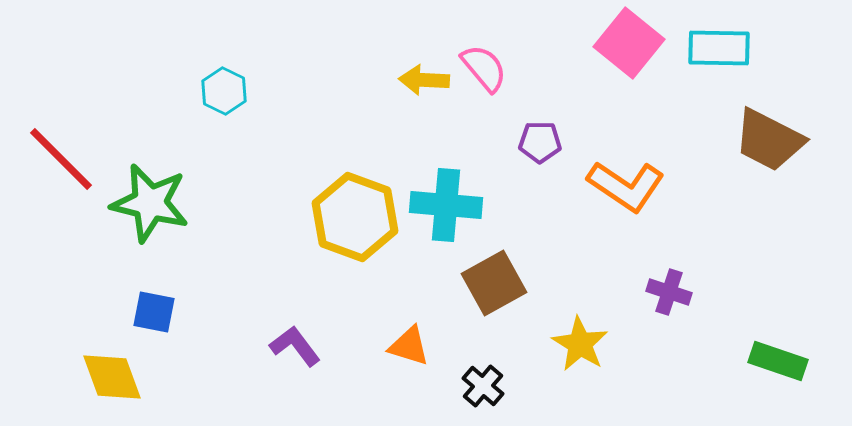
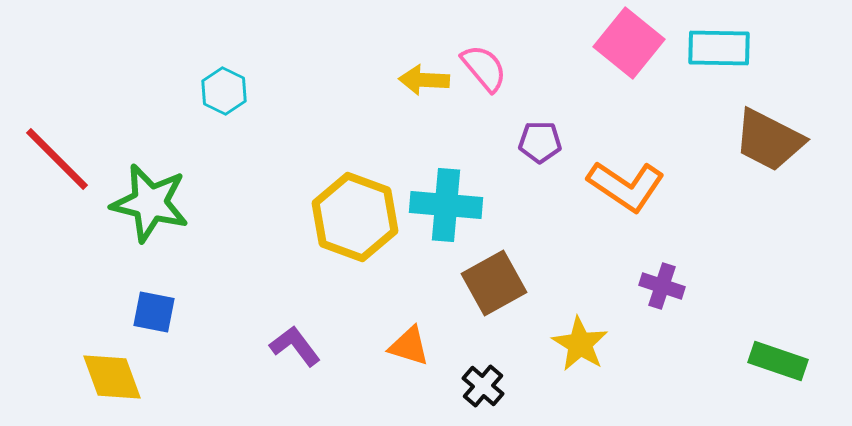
red line: moved 4 px left
purple cross: moved 7 px left, 6 px up
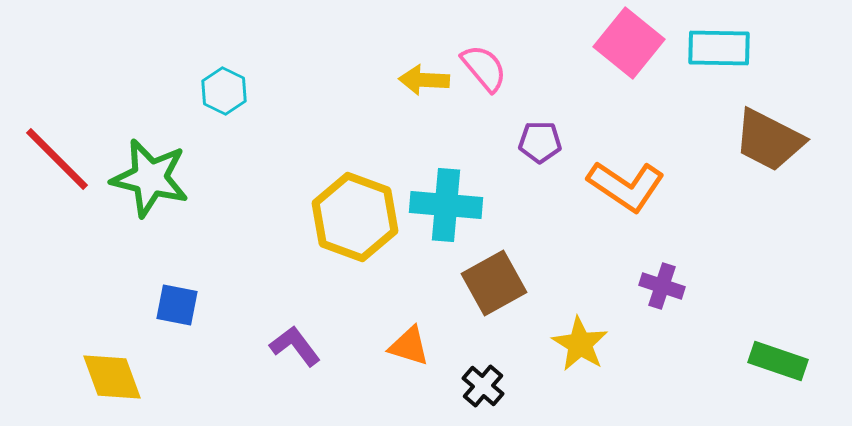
green star: moved 25 px up
blue square: moved 23 px right, 7 px up
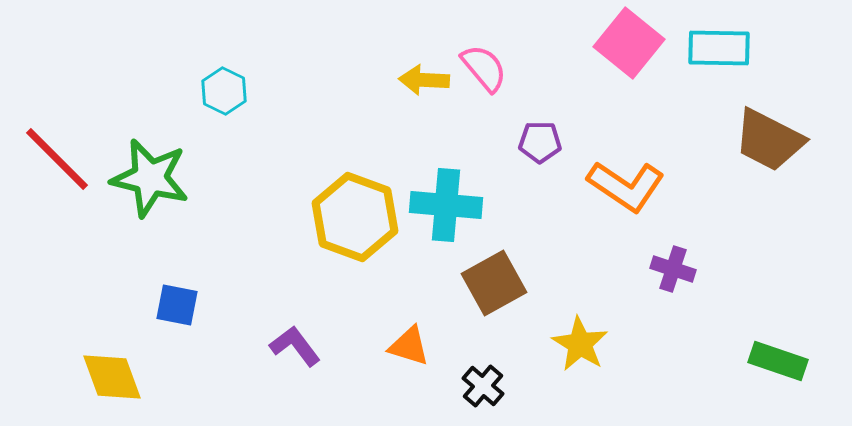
purple cross: moved 11 px right, 17 px up
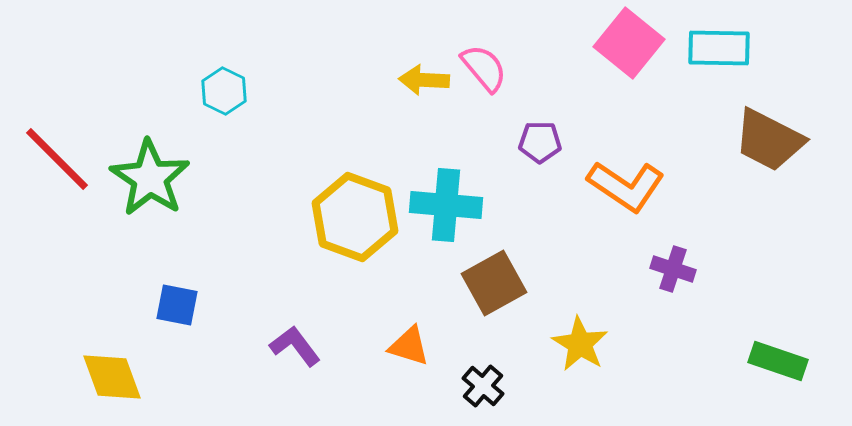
green star: rotated 20 degrees clockwise
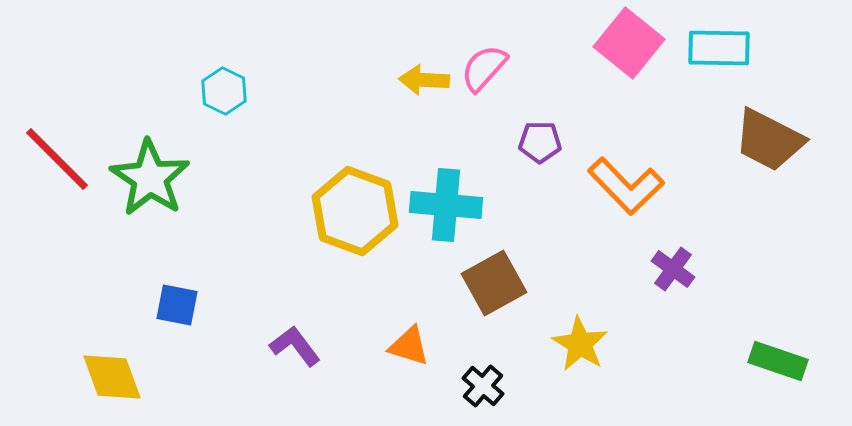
pink semicircle: rotated 98 degrees counterclockwise
orange L-shape: rotated 12 degrees clockwise
yellow hexagon: moved 6 px up
purple cross: rotated 18 degrees clockwise
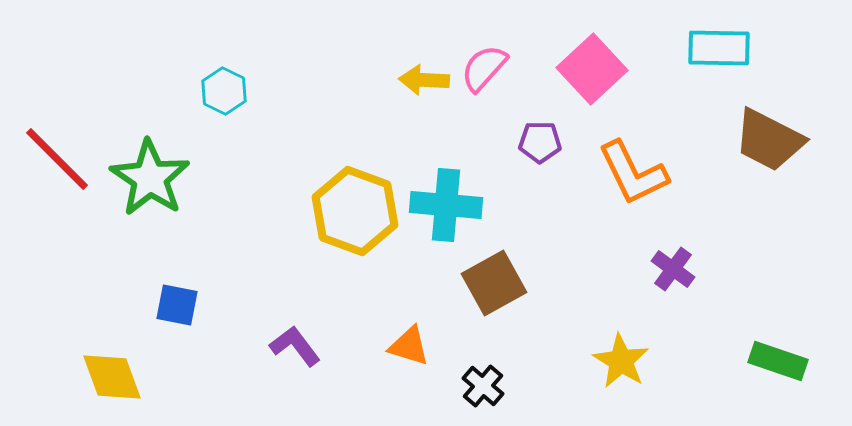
pink square: moved 37 px left, 26 px down; rotated 8 degrees clockwise
orange L-shape: moved 7 px right, 13 px up; rotated 18 degrees clockwise
yellow star: moved 41 px right, 17 px down
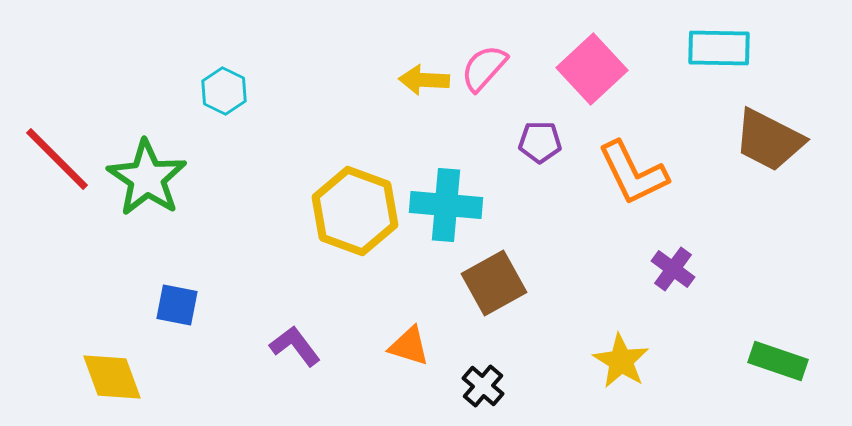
green star: moved 3 px left
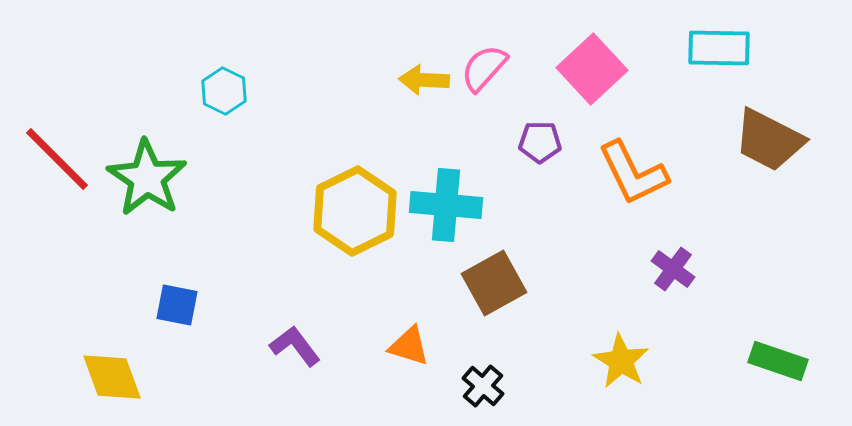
yellow hexagon: rotated 14 degrees clockwise
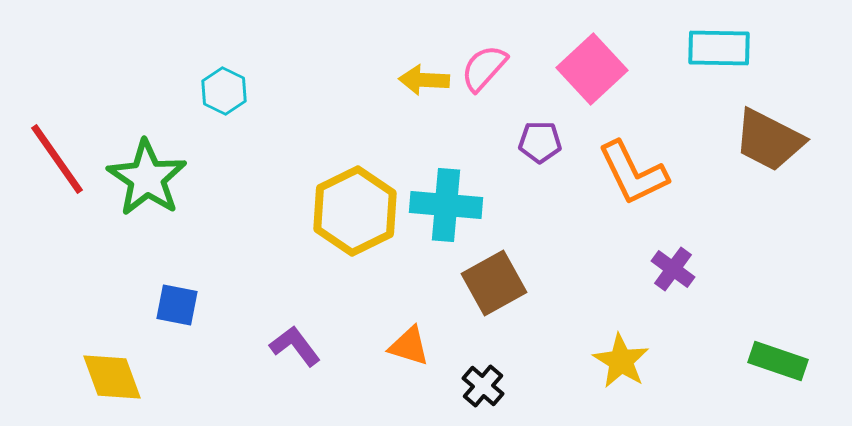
red line: rotated 10 degrees clockwise
